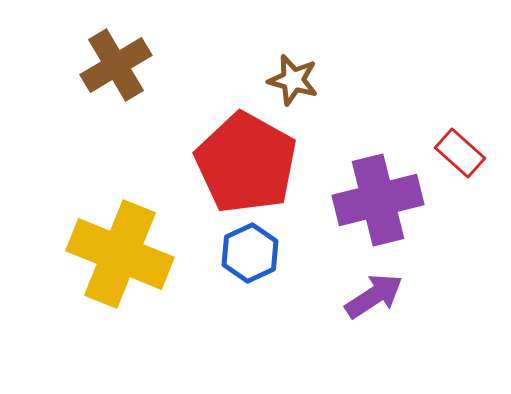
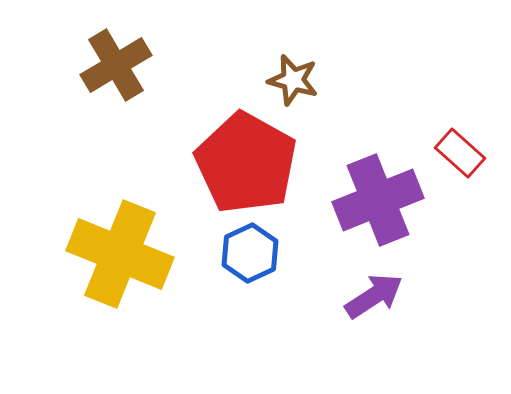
purple cross: rotated 8 degrees counterclockwise
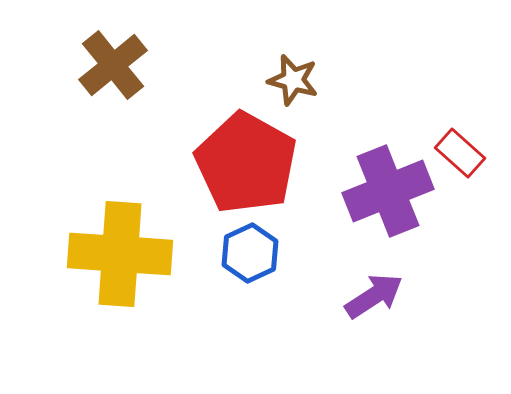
brown cross: moved 3 px left; rotated 8 degrees counterclockwise
purple cross: moved 10 px right, 9 px up
yellow cross: rotated 18 degrees counterclockwise
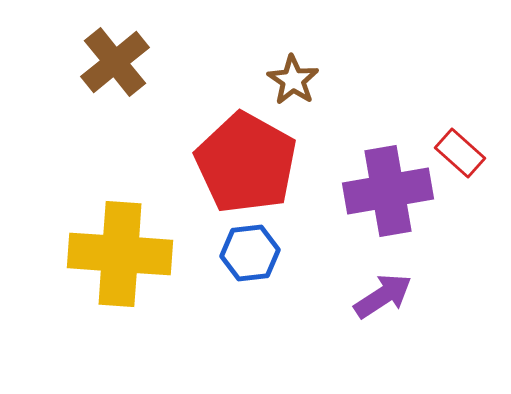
brown cross: moved 2 px right, 3 px up
brown star: rotated 18 degrees clockwise
purple cross: rotated 12 degrees clockwise
blue hexagon: rotated 18 degrees clockwise
purple arrow: moved 9 px right
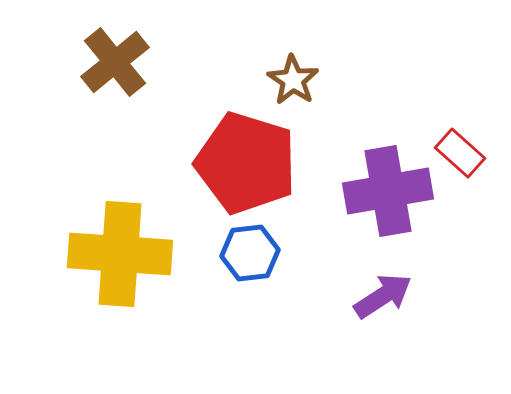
red pentagon: rotated 12 degrees counterclockwise
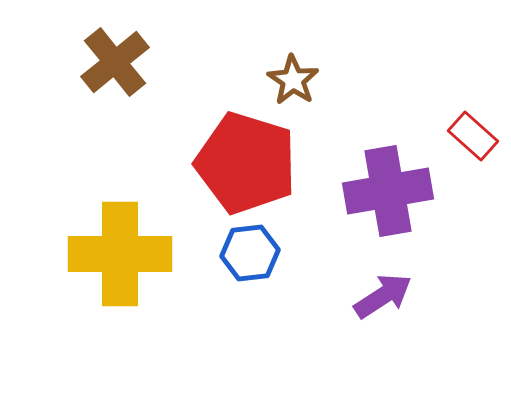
red rectangle: moved 13 px right, 17 px up
yellow cross: rotated 4 degrees counterclockwise
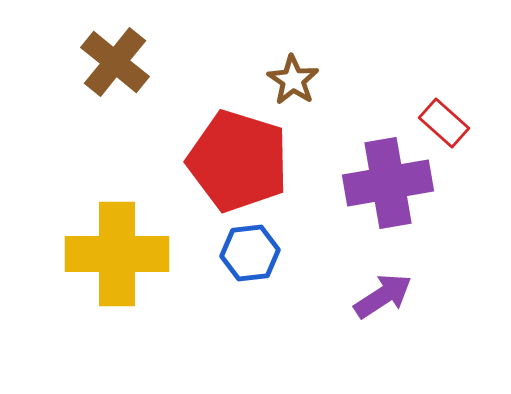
brown cross: rotated 12 degrees counterclockwise
red rectangle: moved 29 px left, 13 px up
red pentagon: moved 8 px left, 2 px up
purple cross: moved 8 px up
yellow cross: moved 3 px left
